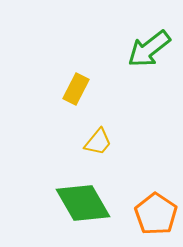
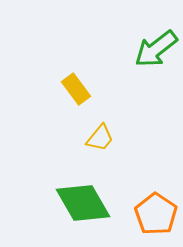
green arrow: moved 7 px right
yellow rectangle: rotated 64 degrees counterclockwise
yellow trapezoid: moved 2 px right, 4 px up
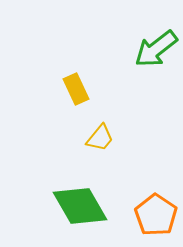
yellow rectangle: rotated 12 degrees clockwise
green diamond: moved 3 px left, 3 px down
orange pentagon: moved 1 px down
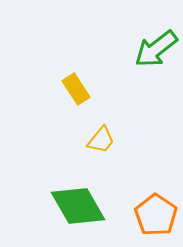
yellow rectangle: rotated 8 degrees counterclockwise
yellow trapezoid: moved 1 px right, 2 px down
green diamond: moved 2 px left
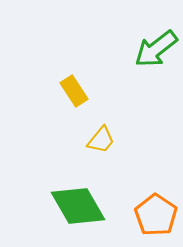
yellow rectangle: moved 2 px left, 2 px down
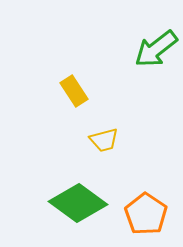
yellow trapezoid: moved 3 px right; rotated 36 degrees clockwise
green diamond: moved 3 px up; rotated 24 degrees counterclockwise
orange pentagon: moved 10 px left, 1 px up
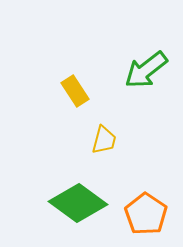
green arrow: moved 10 px left, 21 px down
yellow rectangle: moved 1 px right
yellow trapezoid: rotated 60 degrees counterclockwise
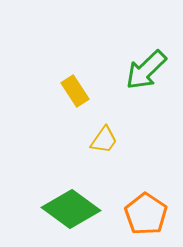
green arrow: rotated 6 degrees counterclockwise
yellow trapezoid: rotated 20 degrees clockwise
green diamond: moved 7 px left, 6 px down
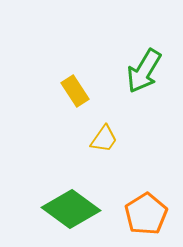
green arrow: moved 2 px left, 1 px down; rotated 15 degrees counterclockwise
yellow trapezoid: moved 1 px up
orange pentagon: rotated 6 degrees clockwise
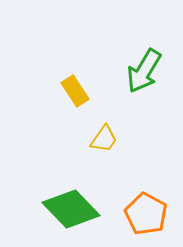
green diamond: rotated 10 degrees clockwise
orange pentagon: rotated 12 degrees counterclockwise
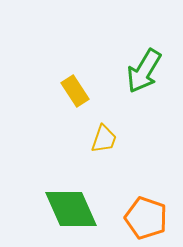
yellow trapezoid: rotated 16 degrees counterclockwise
green diamond: rotated 20 degrees clockwise
orange pentagon: moved 4 px down; rotated 9 degrees counterclockwise
